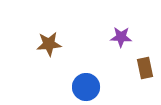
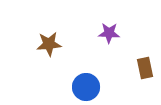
purple star: moved 12 px left, 4 px up
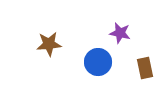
purple star: moved 11 px right; rotated 10 degrees clockwise
blue circle: moved 12 px right, 25 px up
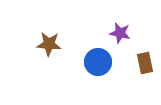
brown star: rotated 10 degrees clockwise
brown rectangle: moved 5 px up
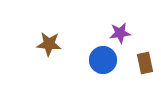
purple star: rotated 20 degrees counterclockwise
blue circle: moved 5 px right, 2 px up
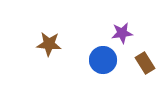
purple star: moved 2 px right
brown rectangle: rotated 20 degrees counterclockwise
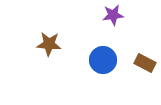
purple star: moved 9 px left, 18 px up
brown rectangle: rotated 30 degrees counterclockwise
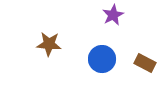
purple star: rotated 20 degrees counterclockwise
blue circle: moved 1 px left, 1 px up
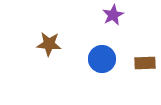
brown rectangle: rotated 30 degrees counterclockwise
